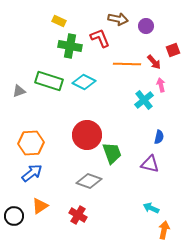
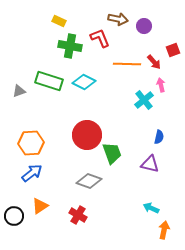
purple circle: moved 2 px left
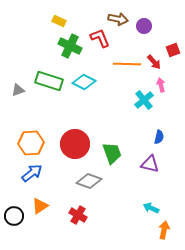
green cross: rotated 15 degrees clockwise
gray triangle: moved 1 px left, 1 px up
red circle: moved 12 px left, 9 px down
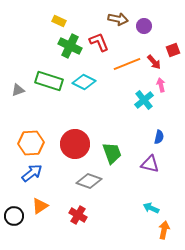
red L-shape: moved 1 px left, 4 px down
orange line: rotated 24 degrees counterclockwise
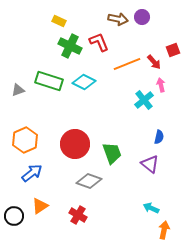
purple circle: moved 2 px left, 9 px up
orange hexagon: moved 6 px left, 3 px up; rotated 20 degrees counterclockwise
purple triangle: rotated 24 degrees clockwise
